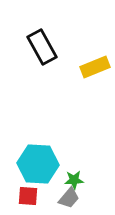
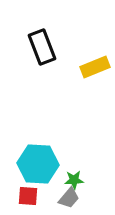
black rectangle: rotated 8 degrees clockwise
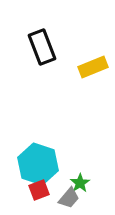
yellow rectangle: moved 2 px left
cyan hexagon: rotated 15 degrees clockwise
green star: moved 6 px right, 3 px down; rotated 30 degrees counterclockwise
red square: moved 11 px right, 6 px up; rotated 25 degrees counterclockwise
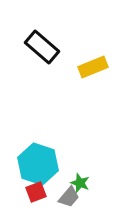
black rectangle: rotated 28 degrees counterclockwise
green star: rotated 18 degrees counterclockwise
red square: moved 3 px left, 2 px down
gray trapezoid: moved 1 px up
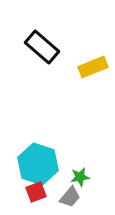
green star: moved 6 px up; rotated 30 degrees counterclockwise
gray trapezoid: moved 1 px right
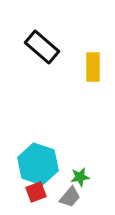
yellow rectangle: rotated 68 degrees counterclockwise
